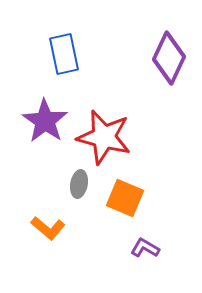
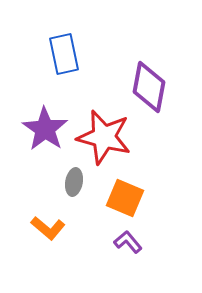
purple diamond: moved 20 px left, 29 px down; rotated 15 degrees counterclockwise
purple star: moved 8 px down
gray ellipse: moved 5 px left, 2 px up
purple L-shape: moved 17 px left, 6 px up; rotated 20 degrees clockwise
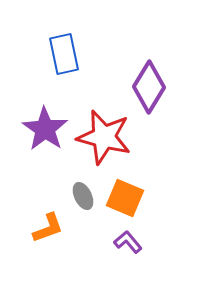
purple diamond: rotated 21 degrees clockwise
gray ellipse: moved 9 px right, 14 px down; rotated 36 degrees counterclockwise
orange L-shape: rotated 60 degrees counterclockwise
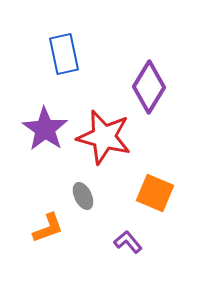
orange square: moved 30 px right, 5 px up
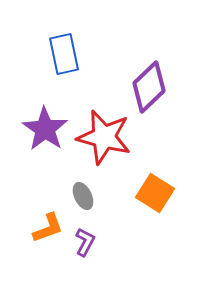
purple diamond: rotated 15 degrees clockwise
orange square: rotated 9 degrees clockwise
purple L-shape: moved 43 px left; rotated 68 degrees clockwise
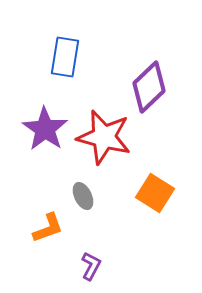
blue rectangle: moved 1 px right, 3 px down; rotated 21 degrees clockwise
purple L-shape: moved 6 px right, 24 px down
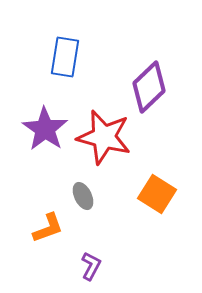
orange square: moved 2 px right, 1 px down
